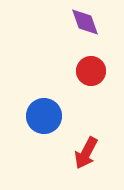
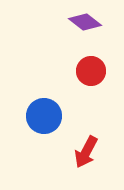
purple diamond: rotated 32 degrees counterclockwise
red arrow: moved 1 px up
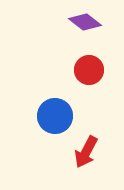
red circle: moved 2 px left, 1 px up
blue circle: moved 11 px right
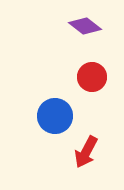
purple diamond: moved 4 px down
red circle: moved 3 px right, 7 px down
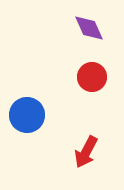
purple diamond: moved 4 px right, 2 px down; rotated 28 degrees clockwise
blue circle: moved 28 px left, 1 px up
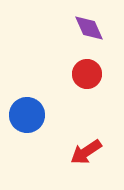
red circle: moved 5 px left, 3 px up
red arrow: rotated 28 degrees clockwise
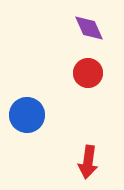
red circle: moved 1 px right, 1 px up
red arrow: moved 2 px right, 10 px down; rotated 48 degrees counterclockwise
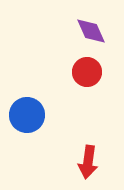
purple diamond: moved 2 px right, 3 px down
red circle: moved 1 px left, 1 px up
